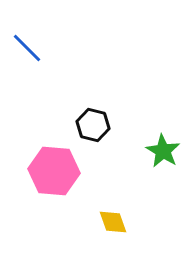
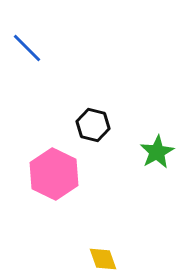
green star: moved 6 px left, 1 px down; rotated 12 degrees clockwise
pink hexagon: moved 3 px down; rotated 21 degrees clockwise
yellow diamond: moved 10 px left, 37 px down
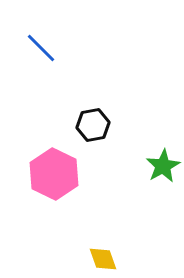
blue line: moved 14 px right
black hexagon: rotated 24 degrees counterclockwise
green star: moved 6 px right, 14 px down
